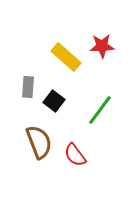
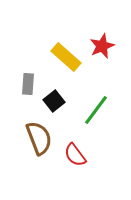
red star: rotated 20 degrees counterclockwise
gray rectangle: moved 3 px up
black square: rotated 15 degrees clockwise
green line: moved 4 px left
brown semicircle: moved 4 px up
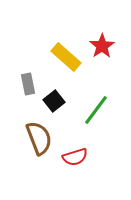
red star: rotated 10 degrees counterclockwise
gray rectangle: rotated 15 degrees counterclockwise
red semicircle: moved 2 px down; rotated 70 degrees counterclockwise
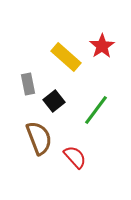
red semicircle: rotated 115 degrees counterclockwise
